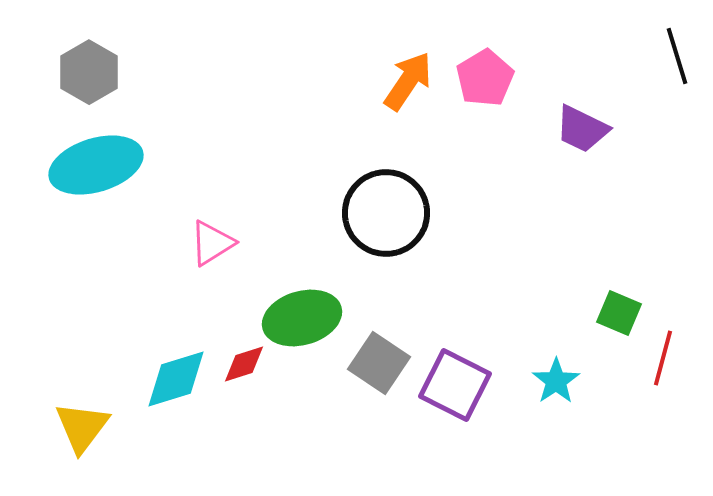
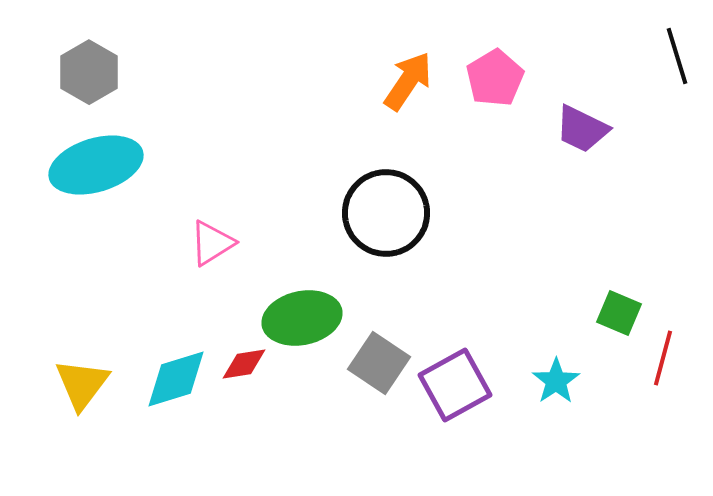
pink pentagon: moved 10 px right
green ellipse: rotated 4 degrees clockwise
red diamond: rotated 9 degrees clockwise
purple square: rotated 34 degrees clockwise
yellow triangle: moved 43 px up
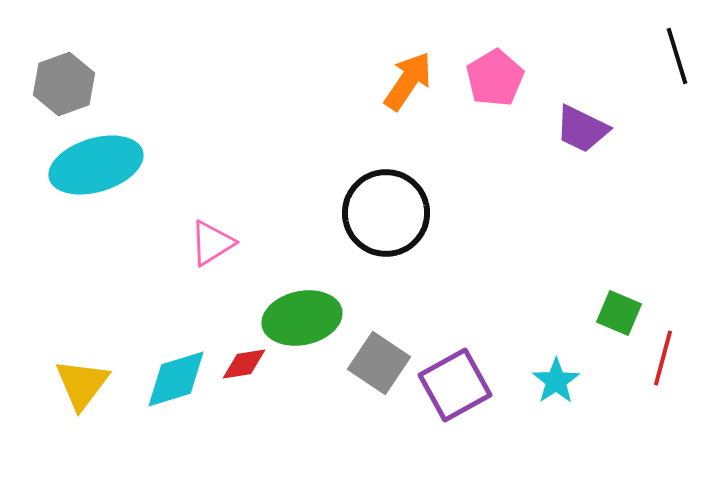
gray hexagon: moved 25 px left, 12 px down; rotated 10 degrees clockwise
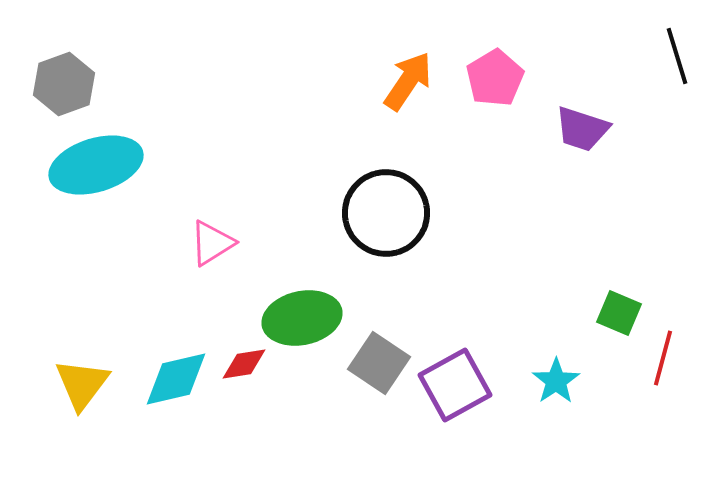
purple trapezoid: rotated 8 degrees counterclockwise
cyan diamond: rotated 4 degrees clockwise
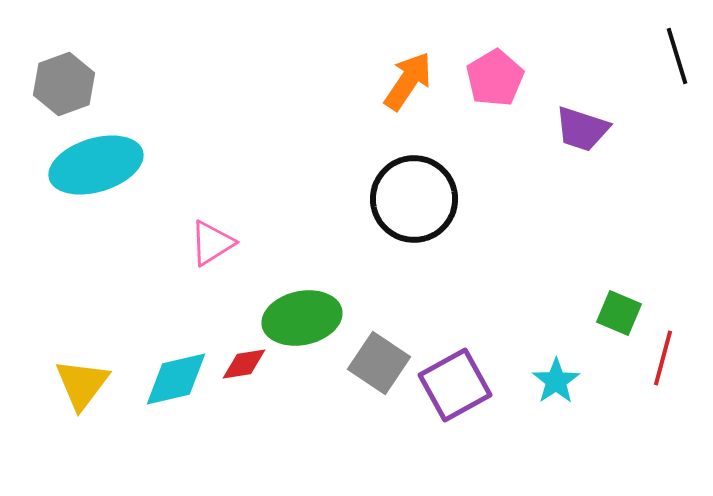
black circle: moved 28 px right, 14 px up
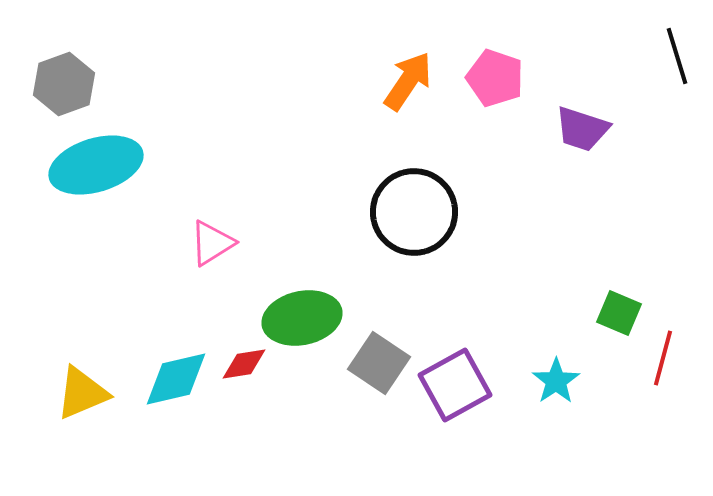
pink pentagon: rotated 22 degrees counterclockwise
black circle: moved 13 px down
yellow triangle: moved 9 px down; rotated 30 degrees clockwise
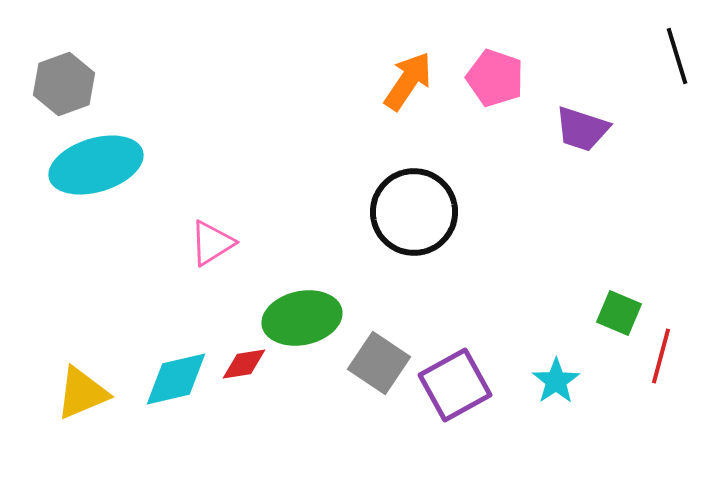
red line: moved 2 px left, 2 px up
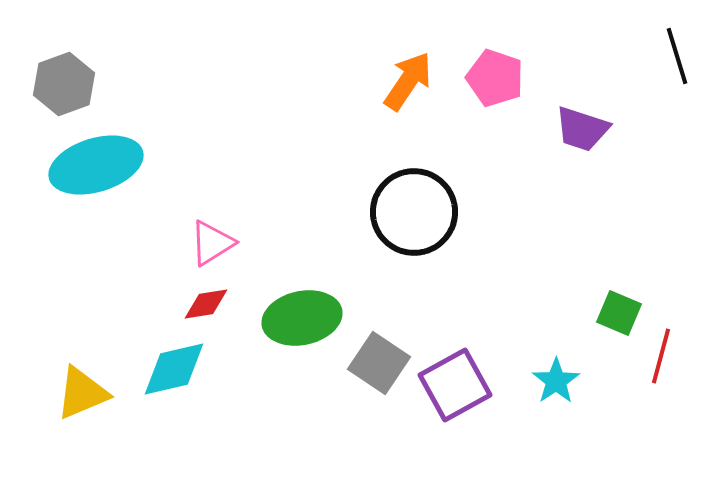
red diamond: moved 38 px left, 60 px up
cyan diamond: moved 2 px left, 10 px up
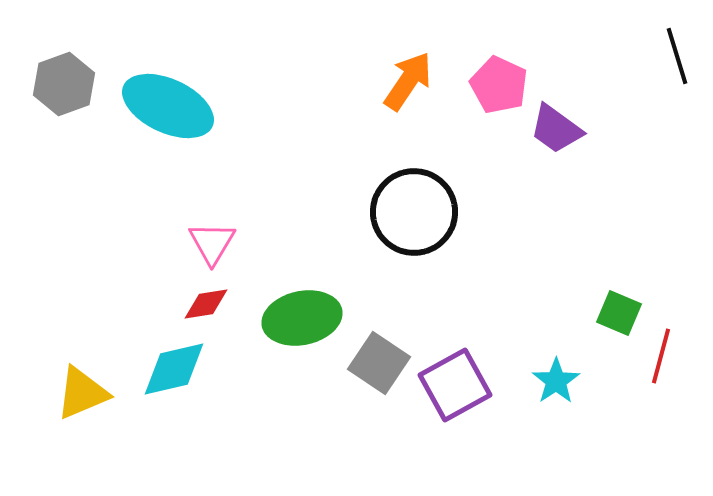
pink pentagon: moved 4 px right, 7 px down; rotated 6 degrees clockwise
purple trapezoid: moved 26 px left; rotated 18 degrees clockwise
cyan ellipse: moved 72 px right, 59 px up; rotated 42 degrees clockwise
pink triangle: rotated 27 degrees counterclockwise
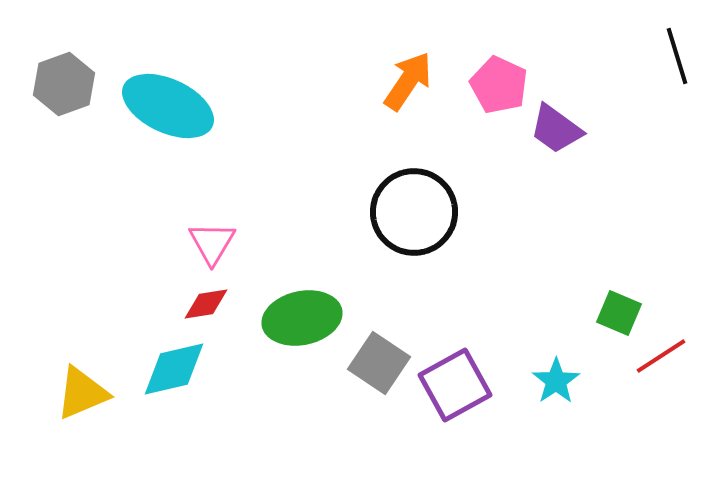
red line: rotated 42 degrees clockwise
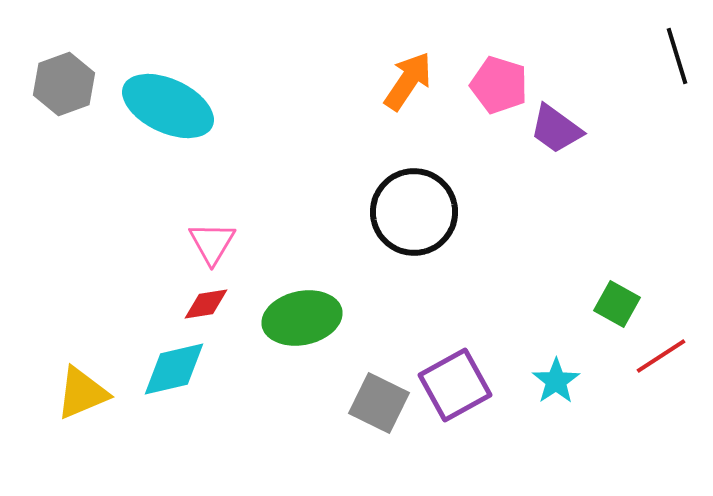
pink pentagon: rotated 8 degrees counterclockwise
green square: moved 2 px left, 9 px up; rotated 6 degrees clockwise
gray square: moved 40 px down; rotated 8 degrees counterclockwise
